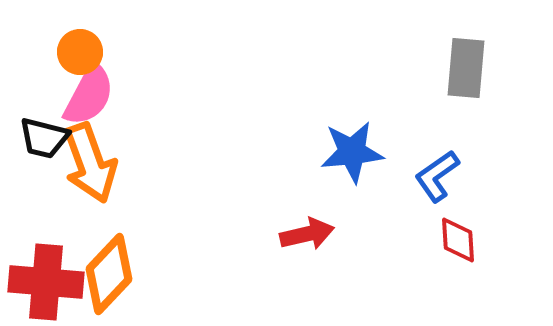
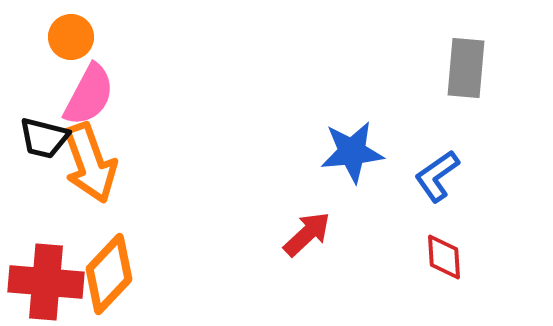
orange circle: moved 9 px left, 15 px up
red arrow: rotated 30 degrees counterclockwise
red diamond: moved 14 px left, 17 px down
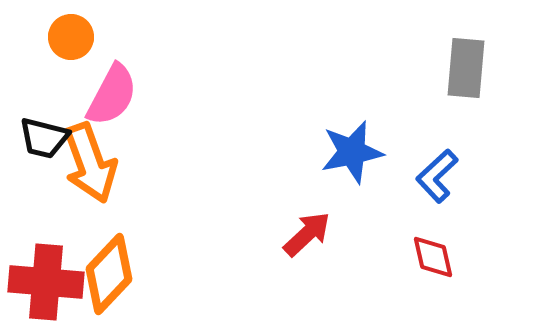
pink semicircle: moved 23 px right
blue star: rotated 6 degrees counterclockwise
blue L-shape: rotated 8 degrees counterclockwise
red diamond: moved 11 px left; rotated 9 degrees counterclockwise
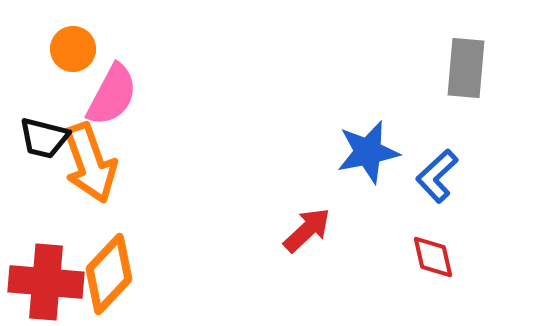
orange circle: moved 2 px right, 12 px down
blue star: moved 16 px right
red arrow: moved 4 px up
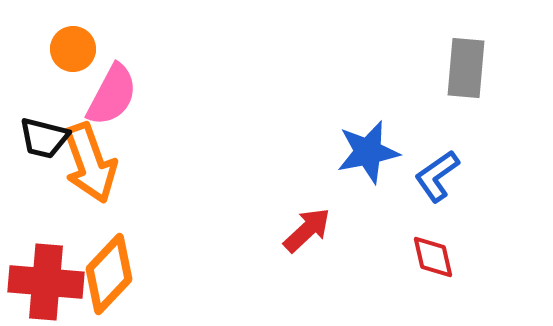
blue L-shape: rotated 8 degrees clockwise
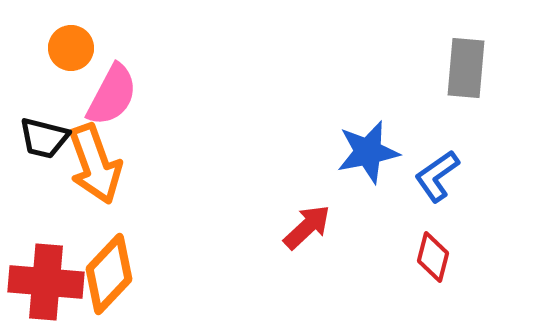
orange circle: moved 2 px left, 1 px up
orange arrow: moved 5 px right, 1 px down
red arrow: moved 3 px up
red diamond: rotated 27 degrees clockwise
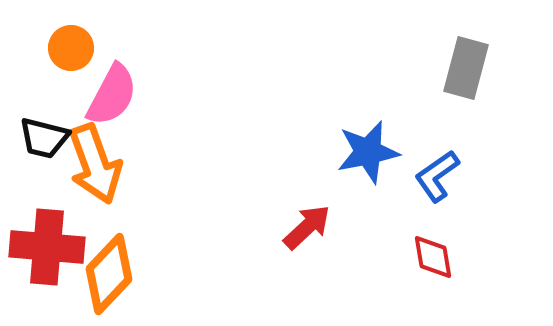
gray rectangle: rotated 10 degrees clockwise
red diamond: rotated 24 degrees counterclockwise
red cross: moved 1 px right, 35 px up
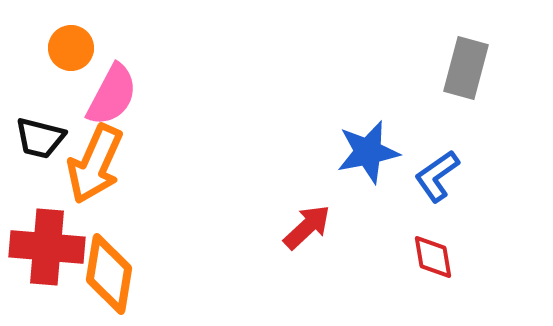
black trapezoid: moved 4 px left
orange arrow: rotated 44 degrees clockwise
orange diamond: rotated 34 degrees counterclockwise
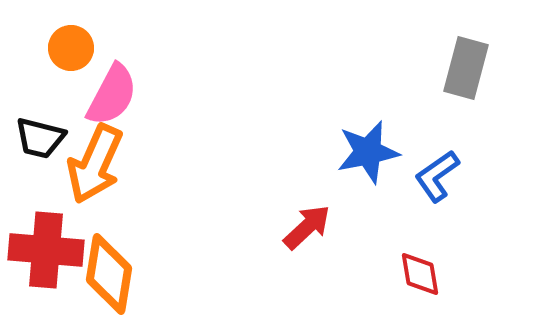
red cross: moved 1 px left, 3 px down
red diamond: moved 13 px left, 17 px down
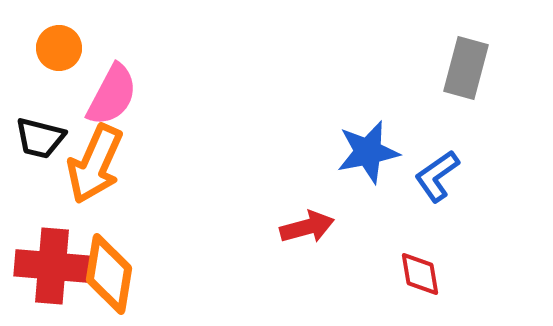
orange circle: moved 12 px left
red arrow: rotated 28 degrees clockwise
red cross: moved 6 px right, 16 px down
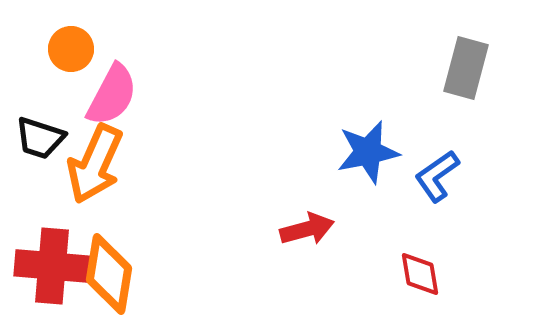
orange circle: moved 12 px right, 1 px down
black trapezoid: rotated 4 degrees clockwise
red arrow: moved 2 px down
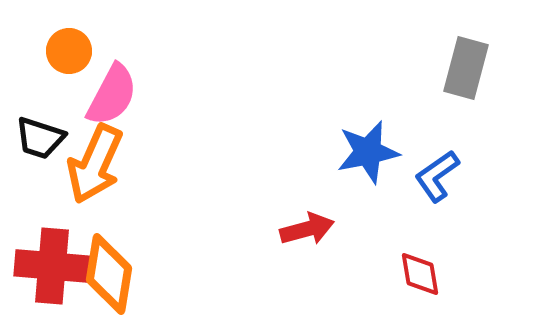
orange circle: moved 2 px left, 2 px down
